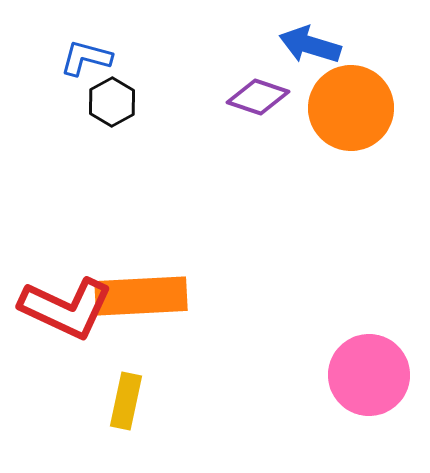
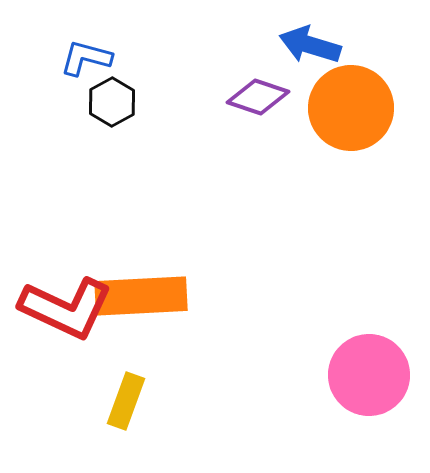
yellow rectangle: rotated 8 degrees clockwise
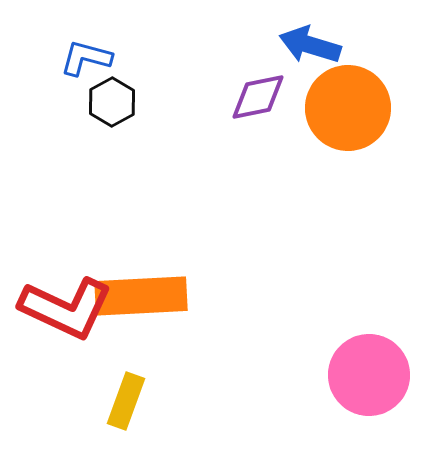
purple diamond: rotated 30 degrees counterclockwise
orange circle: moved 3 px left
